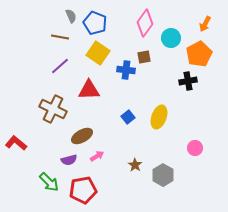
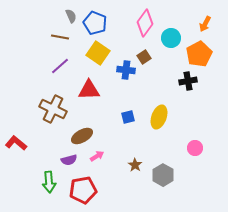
brown square: rotated 24 degrees counterclockwise
blue square: rotated 24 degrees clockwise
green arrow: rotated 40 degrees clockwise
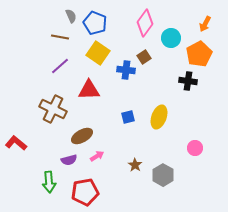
black cross: rotated 18 degrees clockwise
red pentagon: moved 2 px right, 2 px down
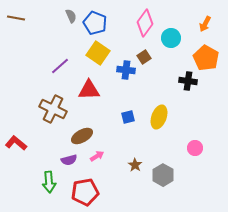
brown line: moved 44 px left, 19 px up
orange pentagon: moved 7 px right, 4 px down; rotated 15 degrees counterclockwise
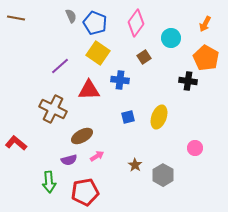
pink diamond: moved 9 px left
blue cross: moved 6 px left, 10 px down
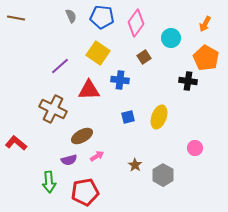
blue pentagon: moved 7 px right, 6 px up; rotated 15 degrees counterclockwise
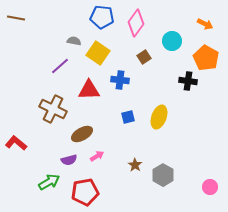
gray semicircle: moved 3 px right, 25 px down; rotated 56 degrees counterclockwise
orange arrow: rotated 91 degrees counterclockwise
cyan circle: moved 1 px right, 3 px down
brown ellipse: moved 2 px up
pink circle: moved 15 px right, 39 px down
green arrow: rotated 115 degrees counterclockwise
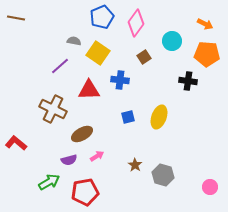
blue pentagon: rotated 30 degrees counterclockwise
orange pentagon: moved 1 px right, 4 px up; rotated 25 degrees counterclockwise
gray hexagon: rotated 15 degrees counterclockwise
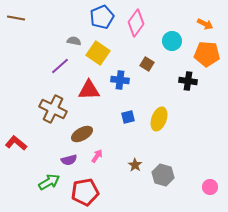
brown square: moved 3 px right, 7 px down; rotated 24 degrees counterclockwise
yellow ellipse: moved 2 px down
pink arrow: rotated 24 degrees counterclockwise
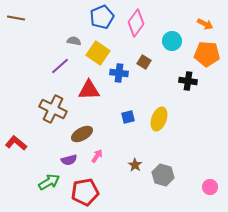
brown square: moved 3 px left, 2 px up
blue cross: moved 1 px left, 7 px up
